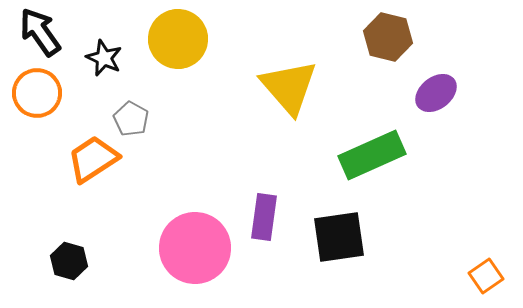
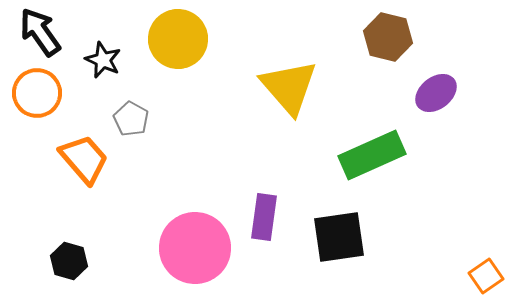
black star: moved 1 px left, 2 px down
orange trapezoid: moved 9 px left; rotated 82 degrees clockwise
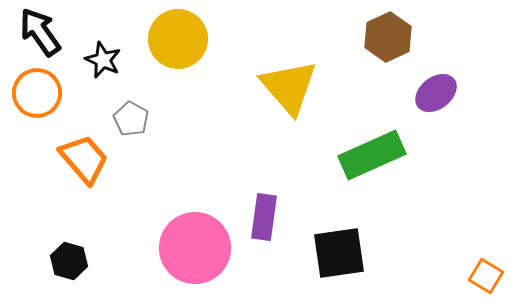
brown hexagon: rotated 21 degrees clockwise
black square: moved 16 px down
orange square: rotated 24 degrees counterclockwise
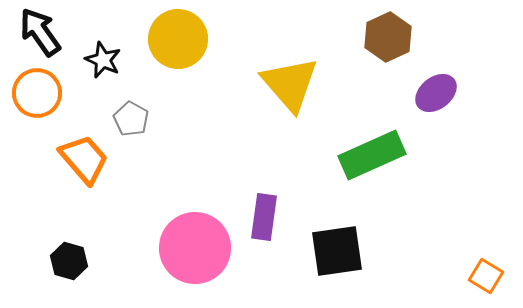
yellow triangle: moved 1 px right, 3 px up
black square: moved 2 px left, 2 px up
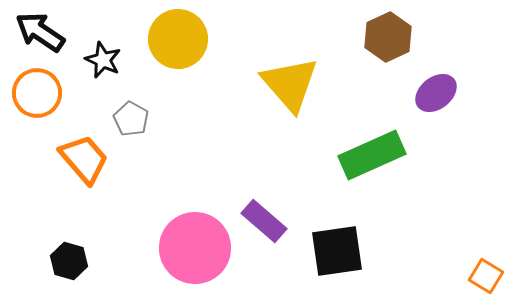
black arrow: rotated 21 degrees counterclockwise
purple rectangle: moved 4 px down; rotated 57 degrees counterclockwise
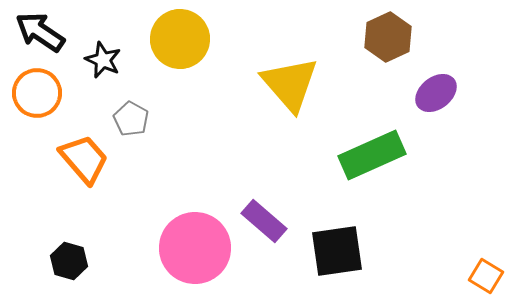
yellow circle: moved 2 px right
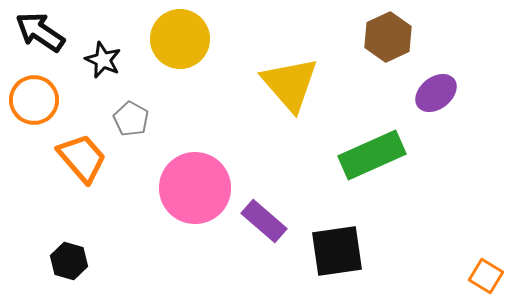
orange circle: moved 3 px left, 7 px down
orange trapezoid: moved 2 px left, 1 px up
pink circle: moved 60 px up
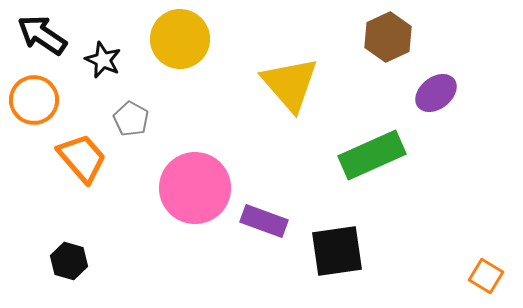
black arrow: moved 2 px right, 3 px down
purple rectangle: rotated 21 degrees counterclockwise
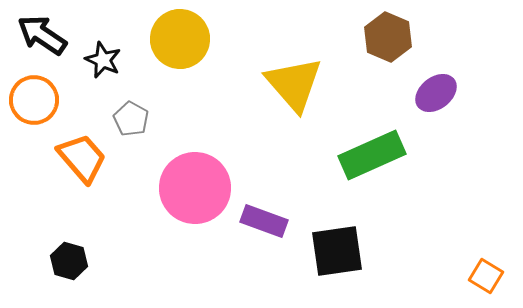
brown hexagon: rotated 12 degrees counterclockwise
yellow triangle: moved 4 px right
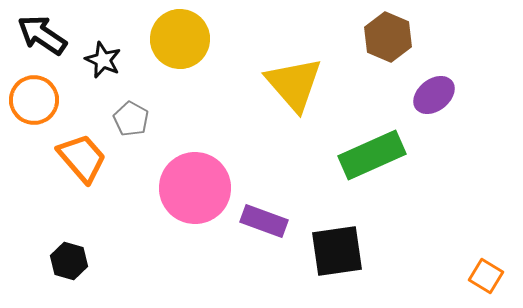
purple ellipse: moved 2 px left, 2 px down
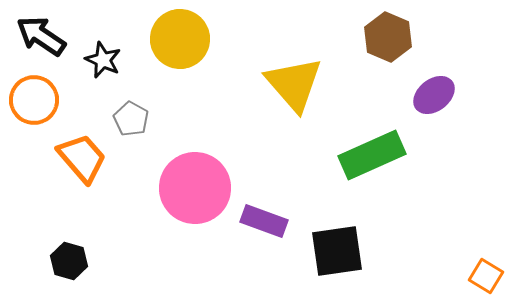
black arrow: moved 1 px left, 1 px down
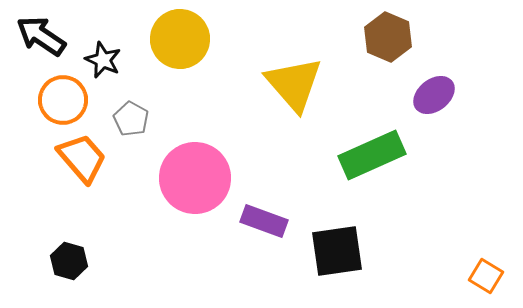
orange circle: moved 29 px right
pink circle: moved 10 px up
